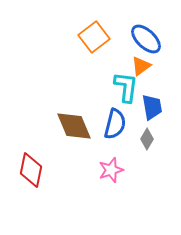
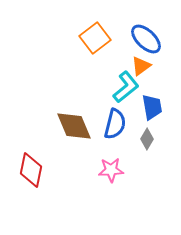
orange square: moved 1 px right, 1 px down
cyan L-shape: rotated 44 degrees clockwise
pink star: rotated 15 degrees clockwise
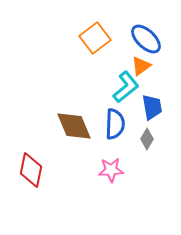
blue semicircle: rotated 12 degrees counterclockwise
